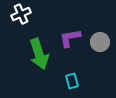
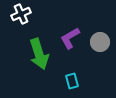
purple L-shape: rotated 20 degrees counterclockwise
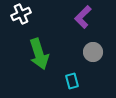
purple L-shape: moved 13 px right, 21 px up; rotated 15 degrees counterclockwise
gray circle: moved 7 px left, 10 px down
